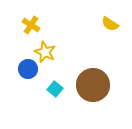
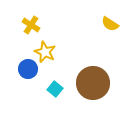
brown circle: moved 2 px up
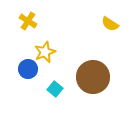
yellow cross: moved 3 px left, 4 px up
yellow star: rotated 25 degrees clockwise
brown circle: moved 6 px up
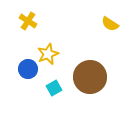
yellow star: moved 3 px right, 2 px down
brown circle: moved 3 px left
cyan square: moved 1 px left, 1 px up; rotated 21 degrees clockwise
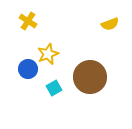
yellow semicircle: rotated 54 degrees counterclockwise
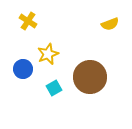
blue circle: moved 5 px left
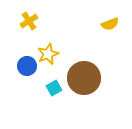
yellow cross: moved 1 px right; rotated 24 degrees clockwise
blue circle: moved 4 px right, 3 px up
brown circle: moved 6 px left, 1 px down
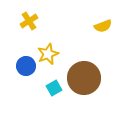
yellow semicircle: moved 7 px left, 2 px down
blue circle: moved 1 px left
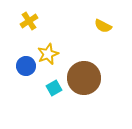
yellow semicircle: rotated 48 degrees clockwise
